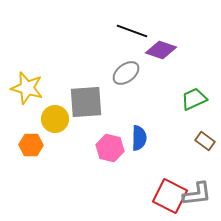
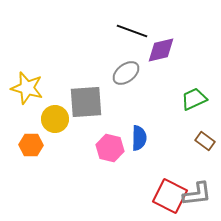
purple diamond: rotated 32 degrees counterclockwise
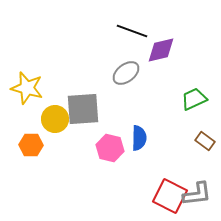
gray square: moved 3 px left, 7 px down
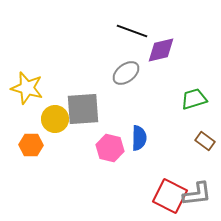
green trapezoid: rotated 8 degrees clockwise
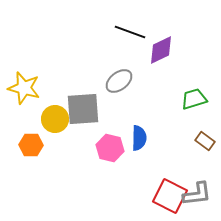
black line: moved 2 px left, 1 px down
purple diamond: rotated 12 degrees counterclockwise
gray ellipse: moved 7 px left, 8 px down
yellow star: moved 3 px left
